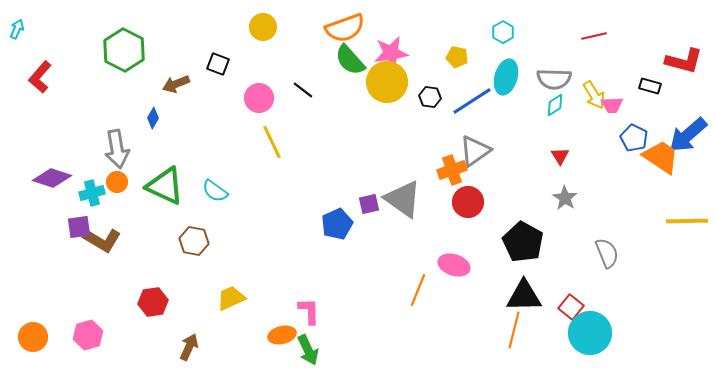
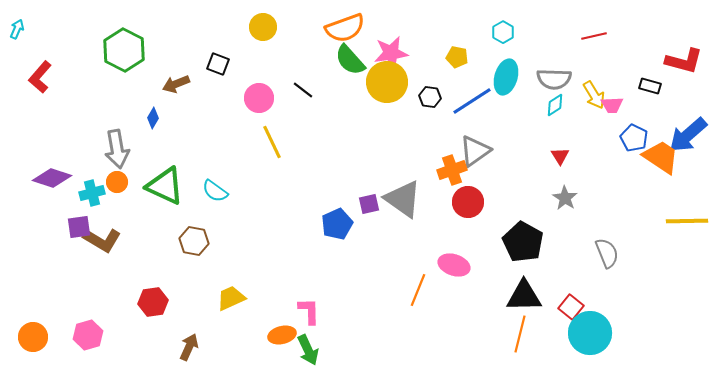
orange line at (514, 330): moved 6 px right, 4 px down
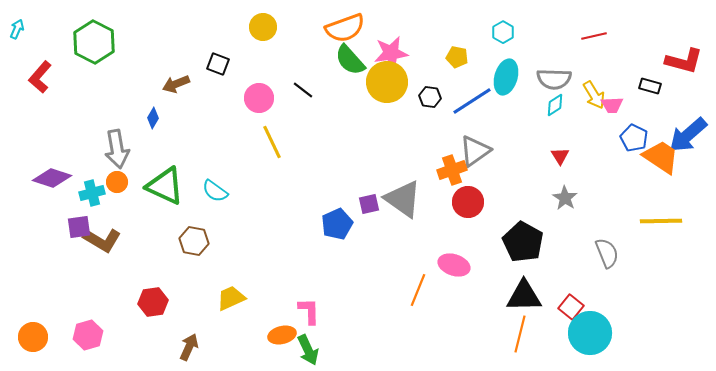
green hexagon at (124, 50): moved 30 px left, 8 px up
yellow line at (687, 221): moved 26 px left
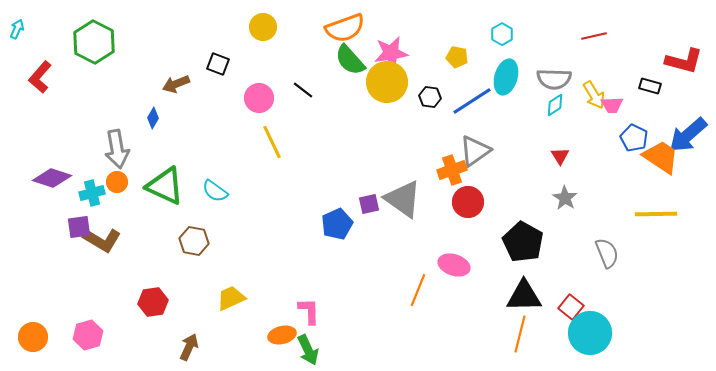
cyan hexagon at (503, 32): moved 1 px left, 2 px down
yellow line at (661, 221): moved 5 px left, 7 px up
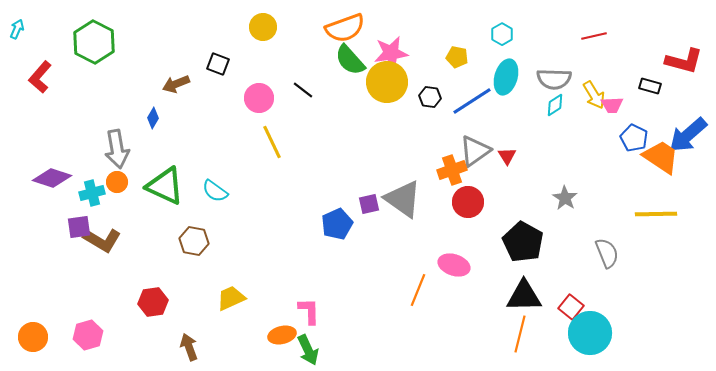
red triangle at (560, 156): moved 53 px left
brown arrow at (189, 347): rotated 44 degrees counterclockwise
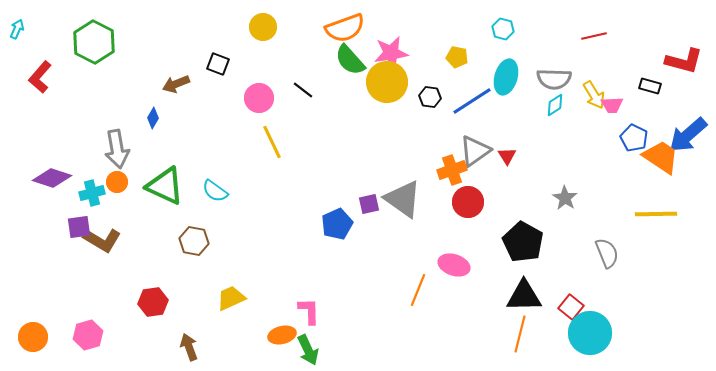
cyan hexagon at (502, 34): moved 1 px right, 5 px up; rotated 15 degrees counterclockwise
